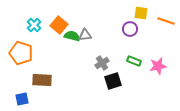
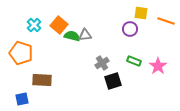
pink star: rotated 24 degrees counterclockwise
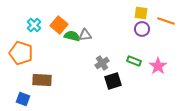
purple circle: moved 12 px right
blue square: moved 1 px right; rotated 32 degrees clockwise
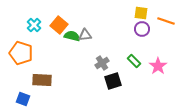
green rectangle: rotated 24 degrees clockwise
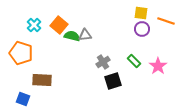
gray cross: moved 1 px right, 1 px up
